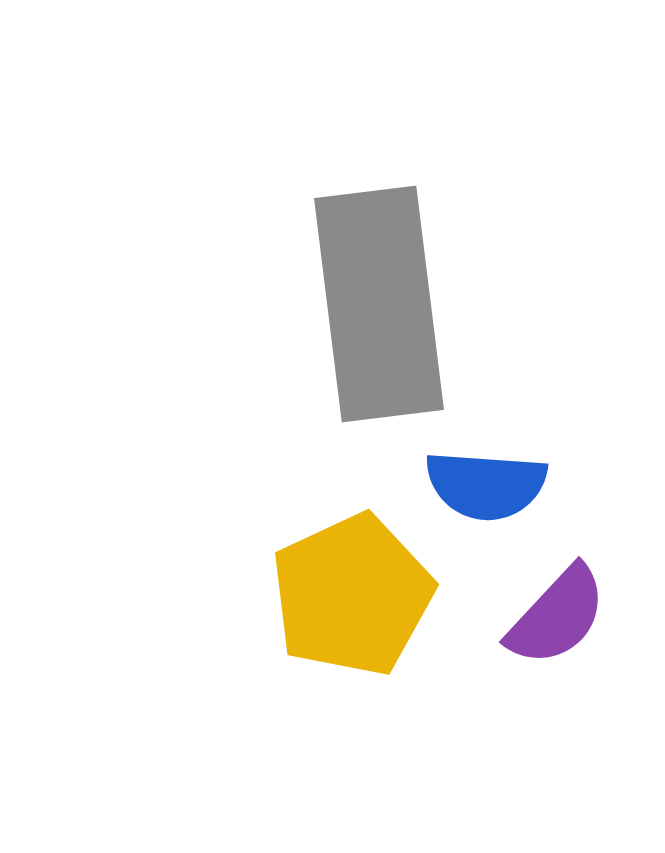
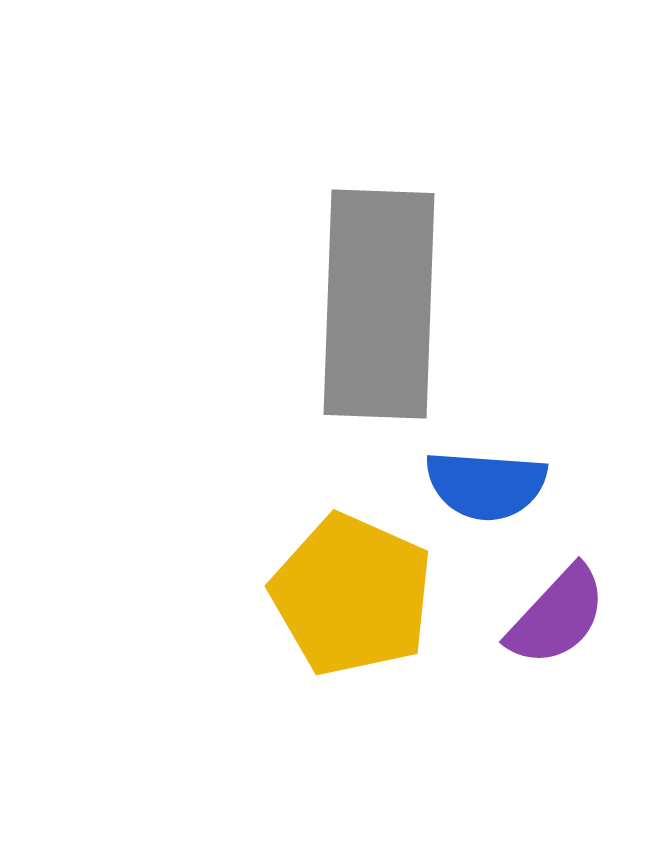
gray rectangle: rotated 9 degrees clockwise
yellow pentagon: rotated 23 degrees counterclockwise
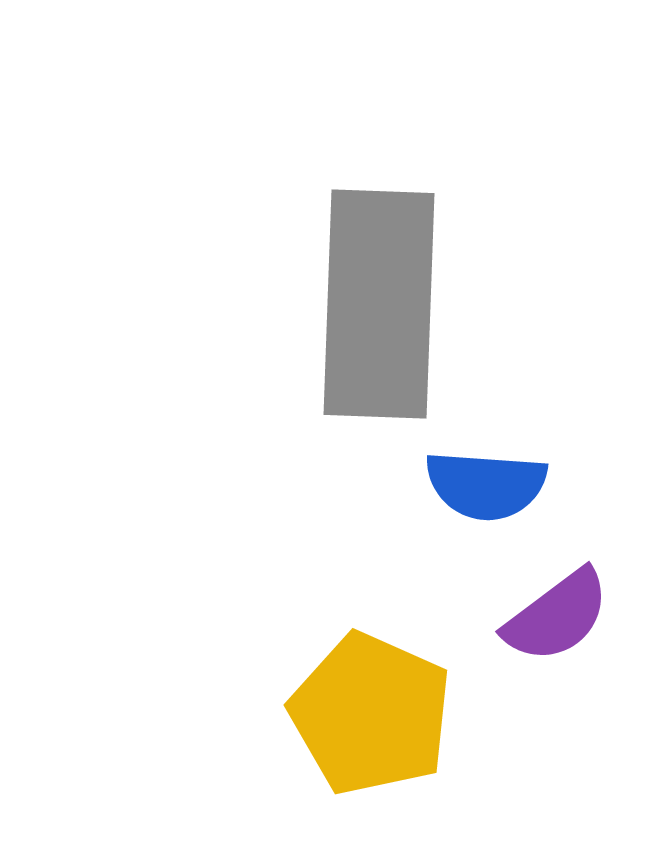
yellow pentagon: moved 19 px right, 119 px down
purple semicircle: rotated 10 degrees clockwise
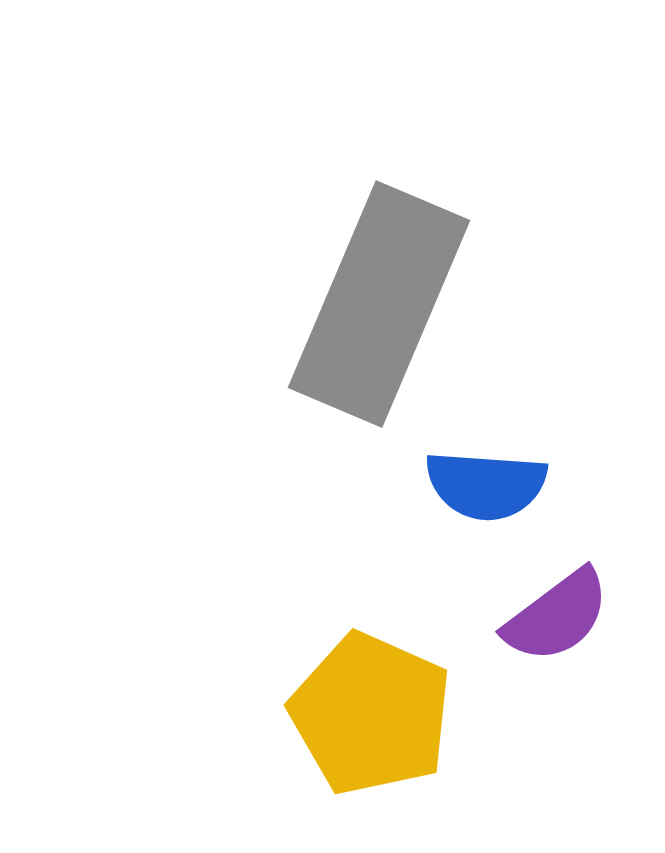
gray rectangle: rotated 21 degrees clockwise
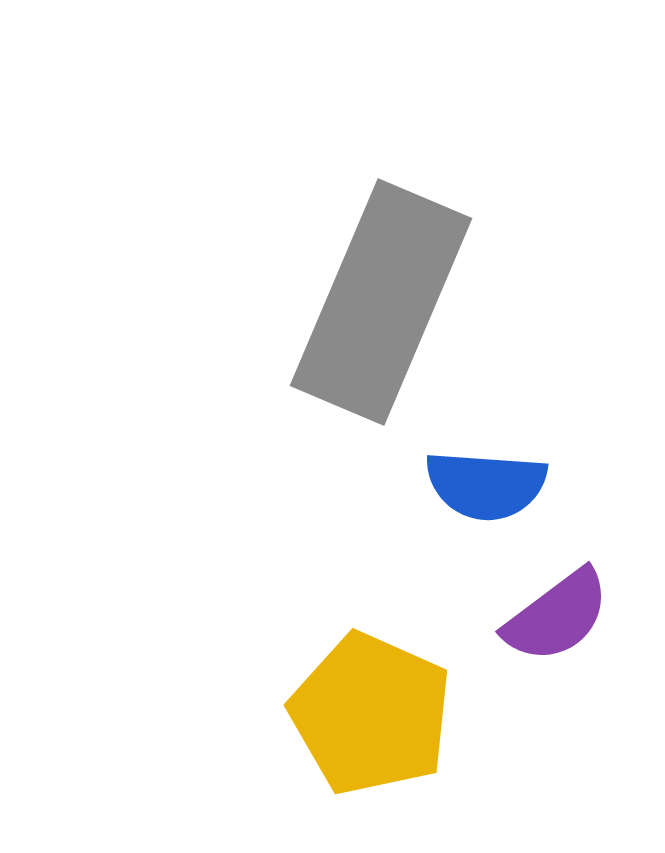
gray rectangle: moved 2 px right, 2 px up
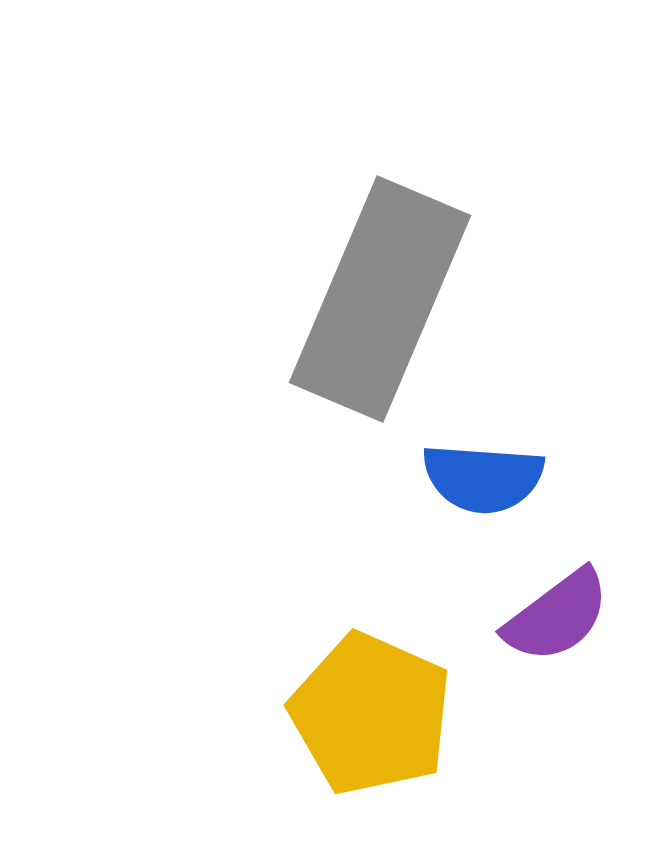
gray rectangle: moved 1 px left, 3 px up
blue semicircle: moved 3 px left, 7 px up
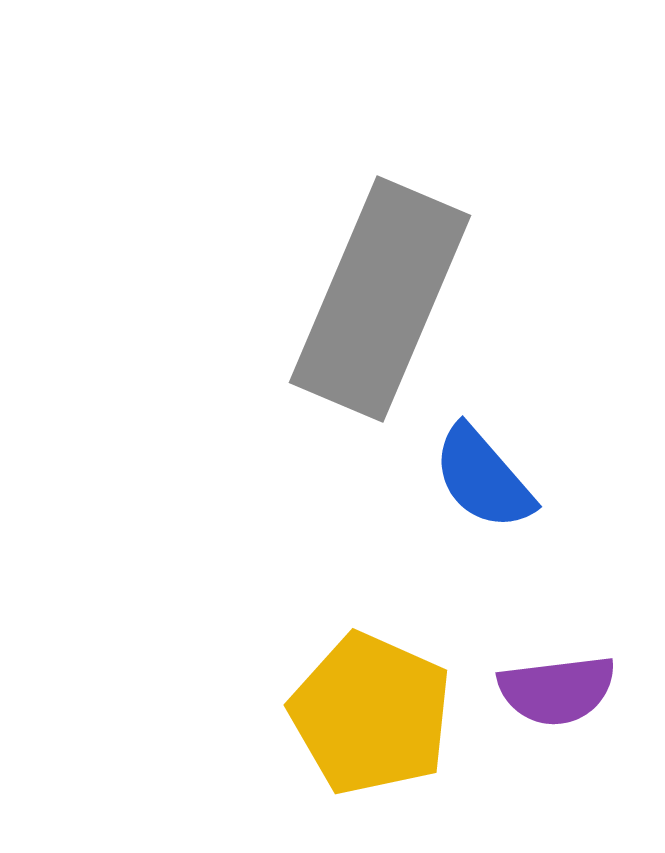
blue semicircle: rotated 45 degrees clockwise
purple semicircle: moved 74 px down; rotated 30 degrees clockwise
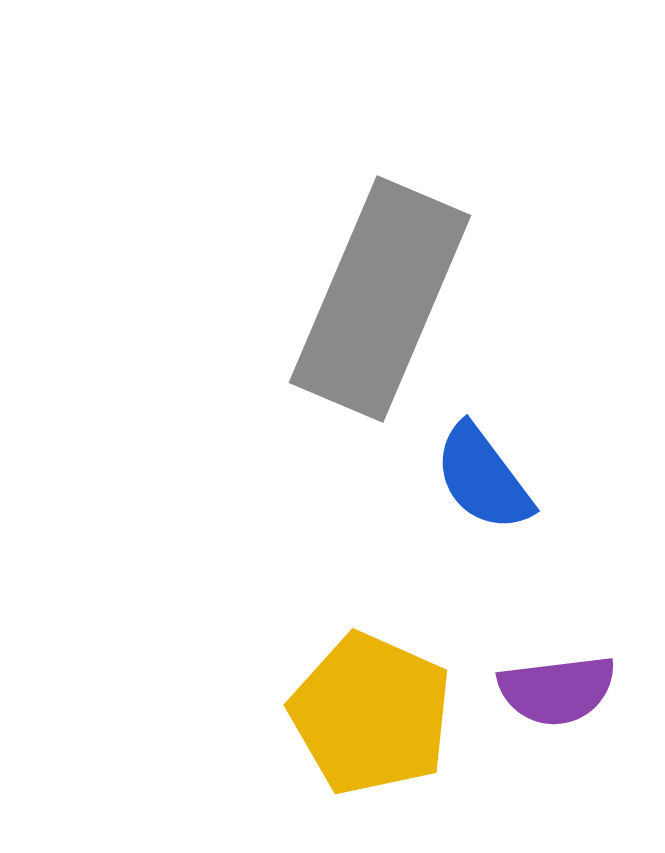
blue semicircle: rotated 4 degrees clockwise
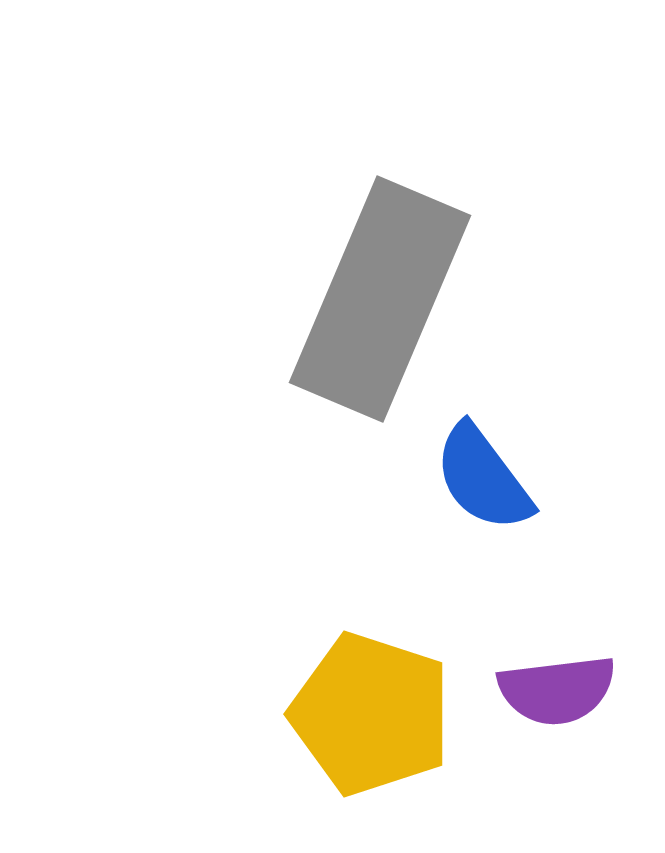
yellow pentagon: rotated 6 degrees counterclockwise
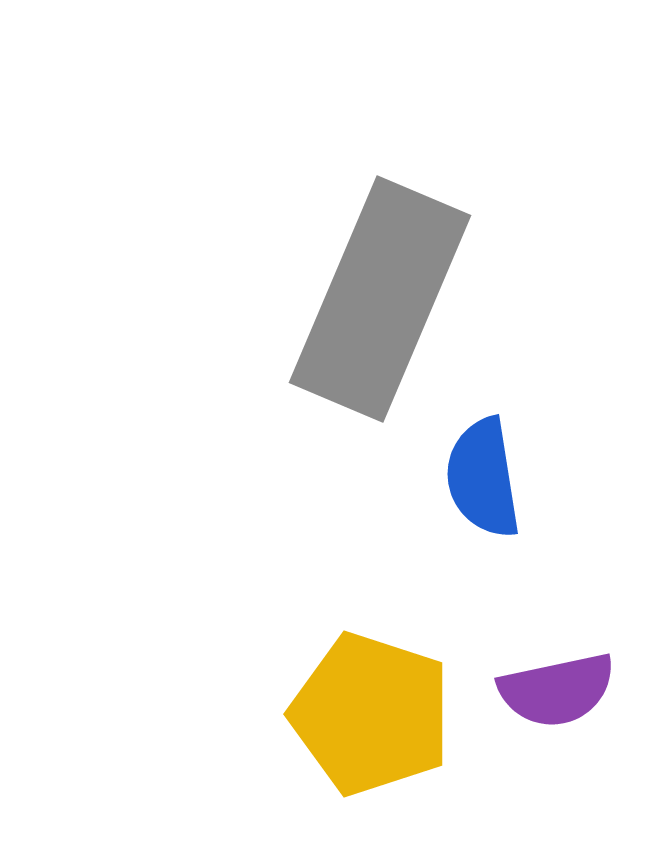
blue semicircle: rotated 28 degrees clockwise
purple semicircle: rotated 5 degrees counterclockwise
